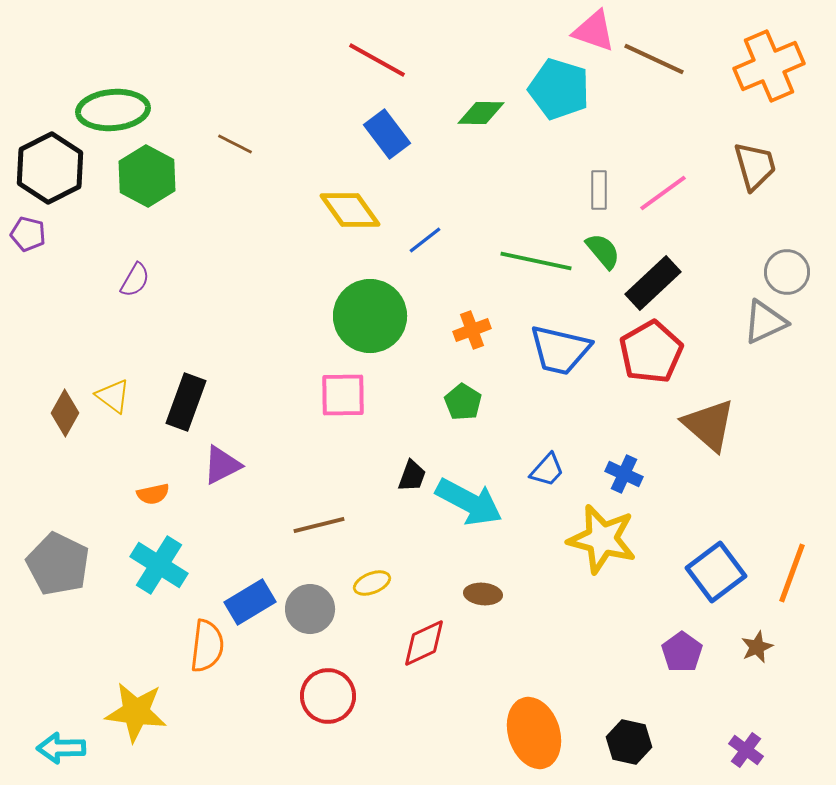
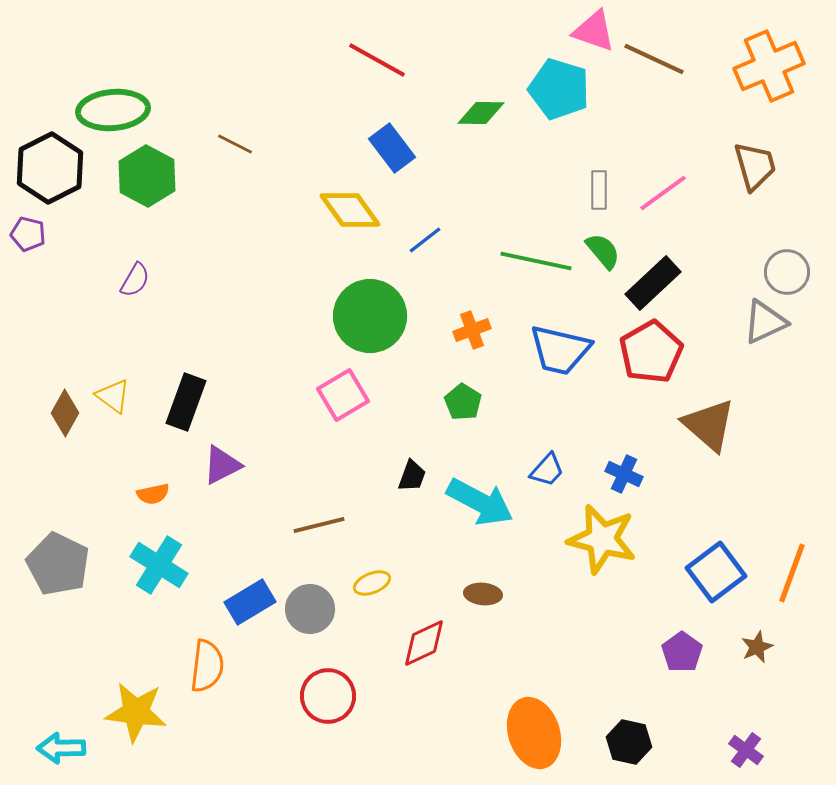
blue rectangle at (387, 134): moved 5 px right, 14 px down
pink square at (343, 395): rotated 30 degrees counterclockwise
cyan arrow at (469, 502): moved 11 px right
orange semicircle at (207, 646): moved 20 px down
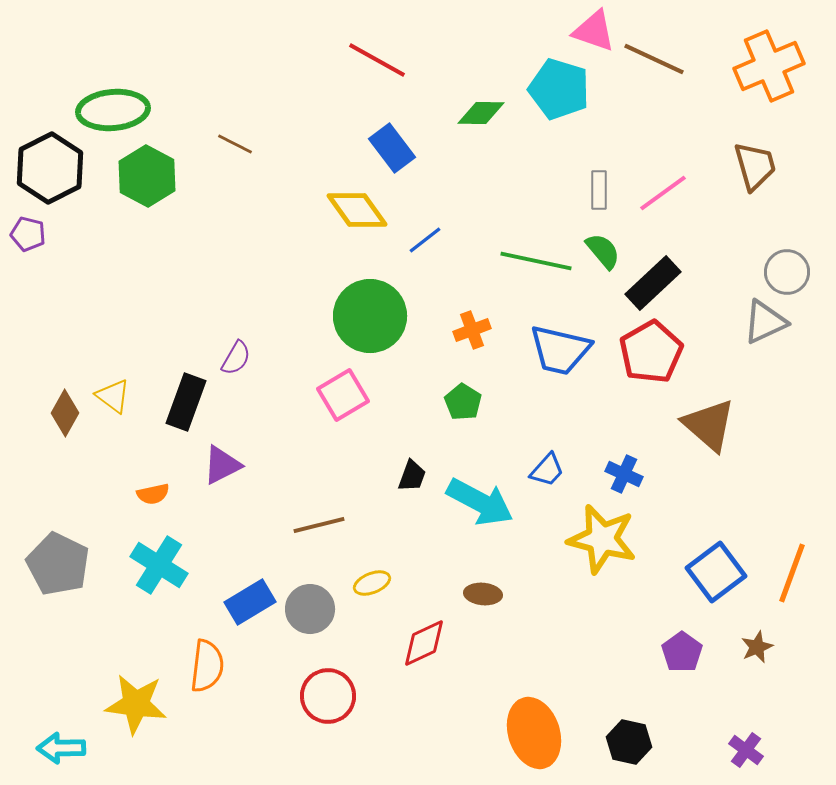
yellow diamond at (350, 210): moved 7 px right
purple semicircle at (135, 280): moved 101 px right, 78 px down
yellow star at (136, 712): moved 8 px up
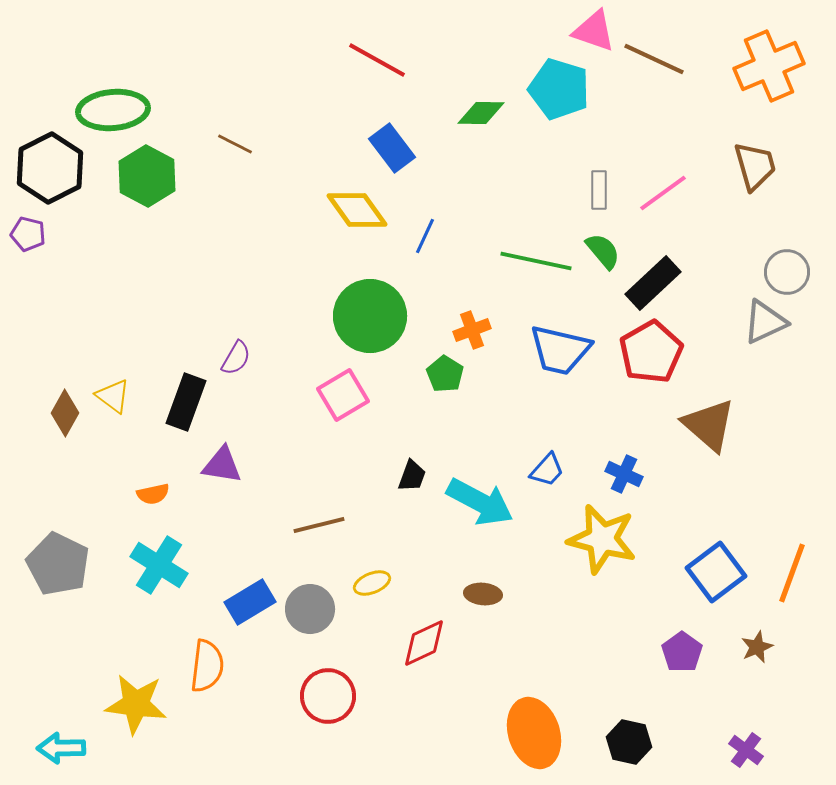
blue line at (425, 240): moved 4 px up; rotated 27 degrees counterclockwise
green pentagon at (463, 402): moved 18 px left, 28 px up
purple triangle at (222, 465): rotated 36 degrees clockwise
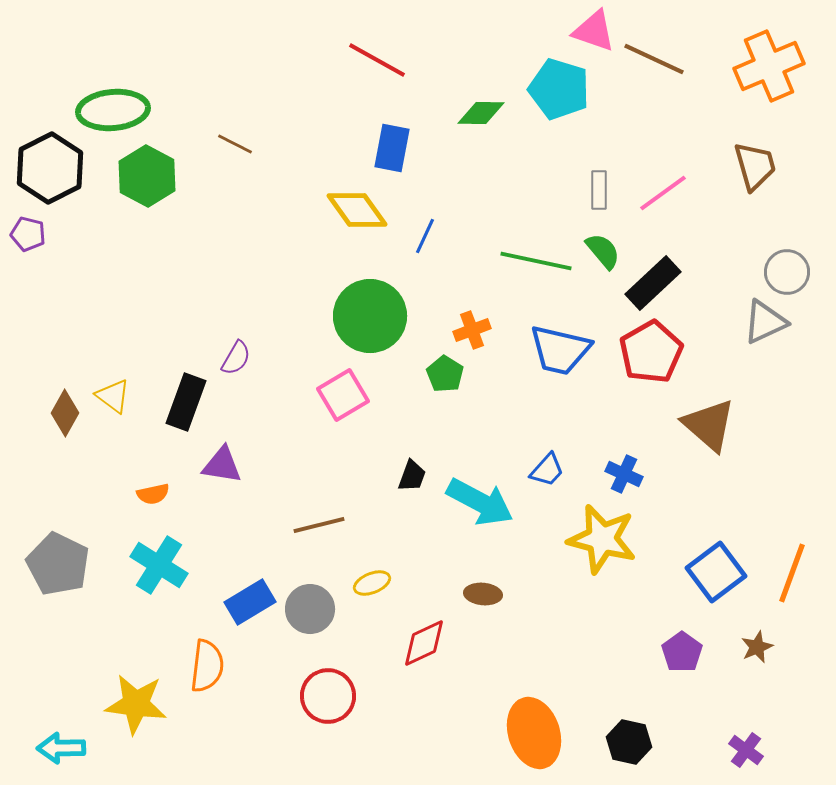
blue rectangle at (392, 148): rotated 48 degrees clockwise
